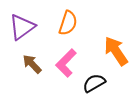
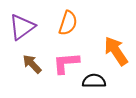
pink L-shape: rotated 40 degrees clockwise
black semicircle: moved 2 px up; rotated 30 degrees clockwise
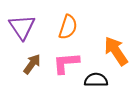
orange semicircle: moved 4 px down
purple triangle: rotated 28 degrees counterclockwise
brown arrow: rotated 80 degrees clockwise
black semicircle: moved 2 px right, 1 px up
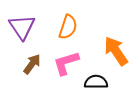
pink L-shape: rotated 12 degrees counterclockwise
black semicircle: moved 2 px down
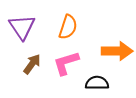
orange arrow: moved 1 px right; rotated 124 degrees clockwise
black semicircle: moved 1 px right, 1 px down
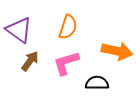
purple triangle: moved 3 px left, 3 px down; rotated 20 degrees counterclockwise
orange arrow: rotated 12 degrees clockwise
brown arrow: moved 2 px left, 3 px up
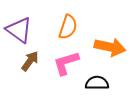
orange arrow: moved 7 px left, 4 px up
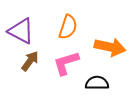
purple triangle: moved 2 px right, 1 px down; rotated 8 degrees counterclockwise
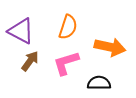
black semicircle: moved 2 px right
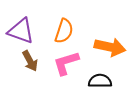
orange semicircle: moved 4 px left, 4 px down
purple triangle: rotated 8 degrees counterclockwise
brown arrow: rotated 115 degrees clockwise
black semicircle: moved 1 px right, 2 px up
